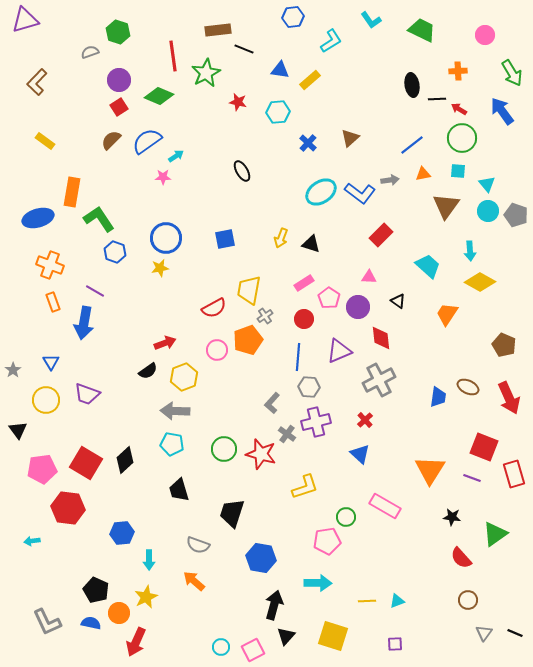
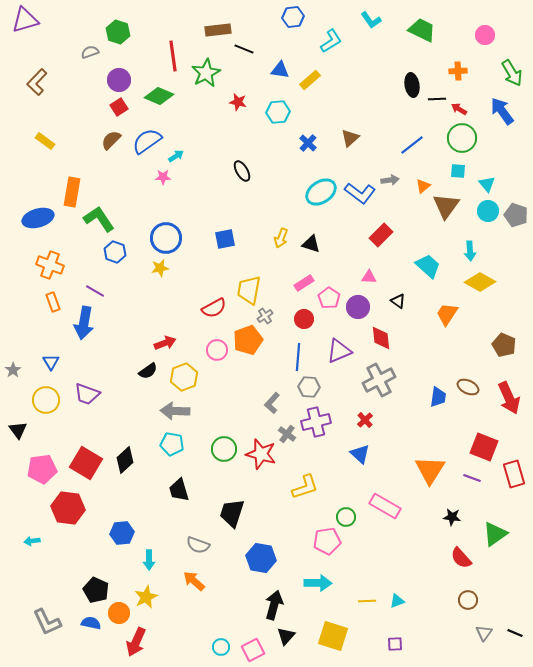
orange triangle at (423, 174): moved 12 px down; rotated 28 degrees counterclockwise
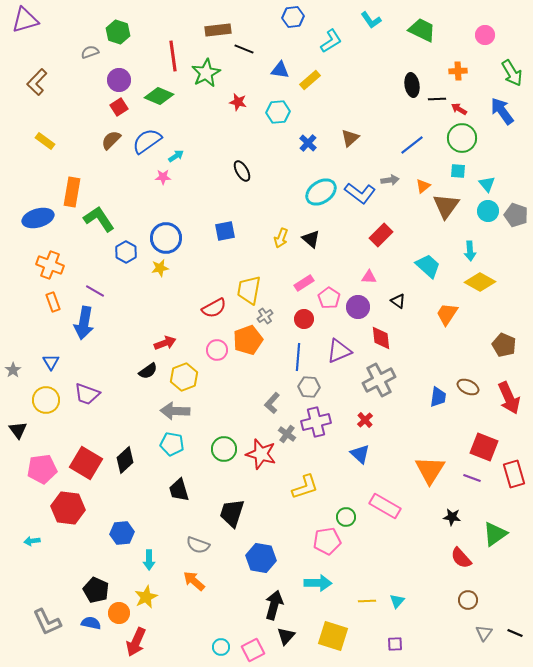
blue square at (225, 239): moved 8 px up
black triangle at (311, 244): moved 5 px up; rotated 24 degrees clockwise
blue hexagon at (115, 252): moved 11 px right; rotated 10 degrees clockwise
cyan triangle at (397, 601): rotated 28 degrees counterclockwise
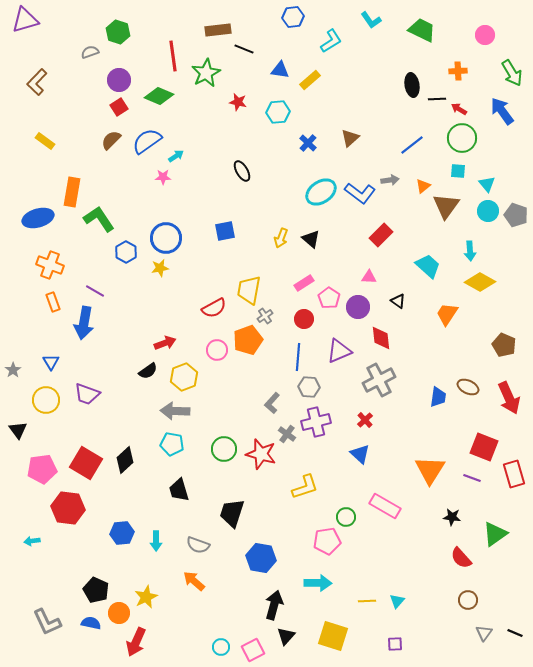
cyan arrow at (149, 560): moved 7 px right, 19 px up
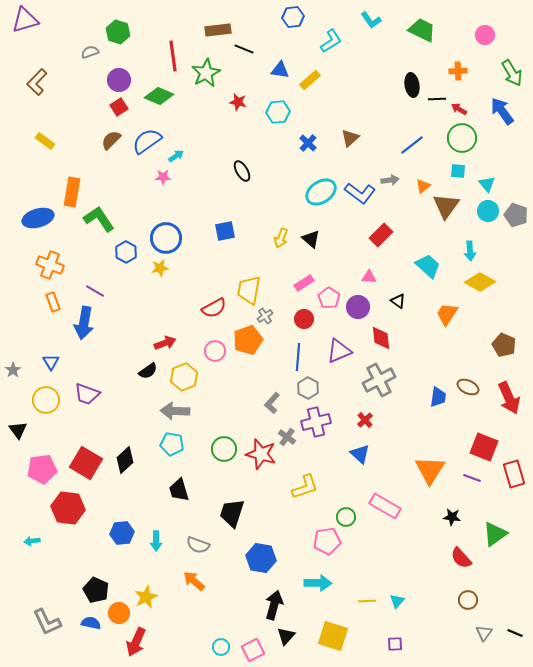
pink circle at (217, 350): moved 2 px left, 1 px down
gray hexagon at (309, 387): moved 1 px left, 1 px down; rotated 25 degrees clockwise
gray cross at (287, 434): moved 3 px down
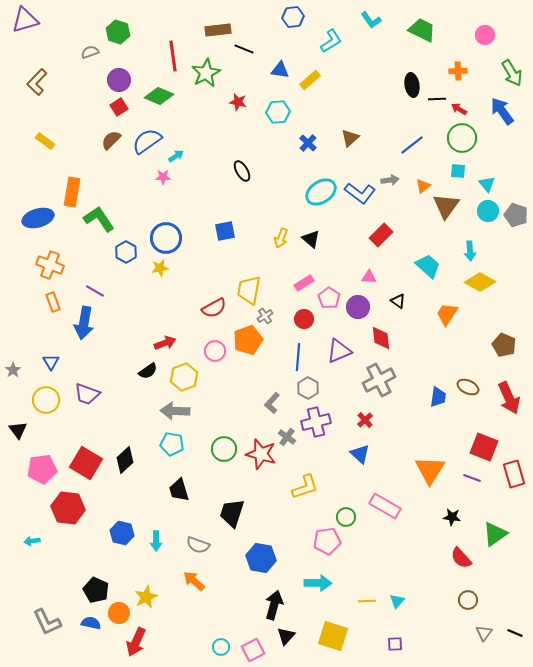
blue hexagon at (122, 533): rotated 20 degrees clockwise
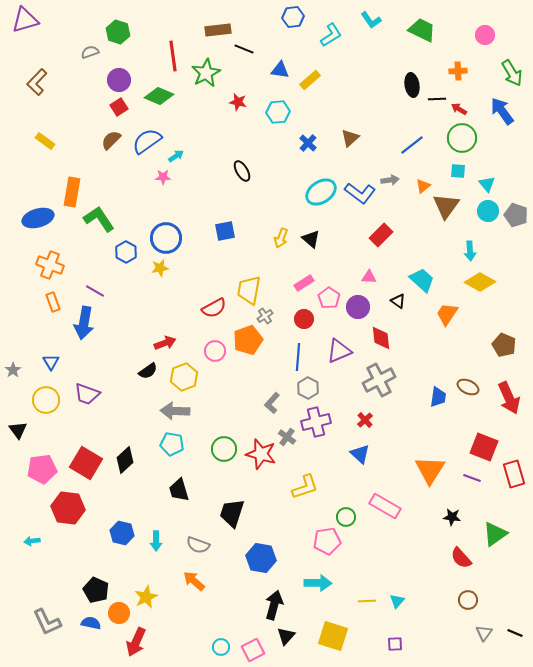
cyan L-shape at (331, 41): moved 6 px up
cyan trapezoid at (428, 266): moved 6 px left, 14 px down
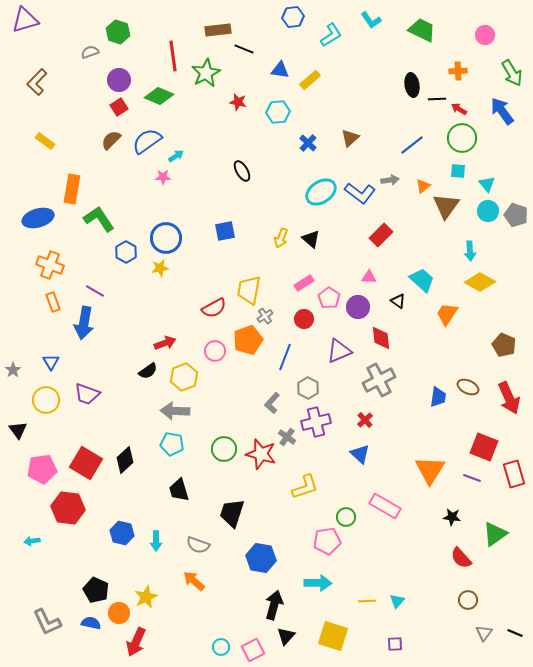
orange rectangle at (72, 192): moved 3 px up
blue line at (298, 357): moved 13 px left; rotated 16 degrees clockwise
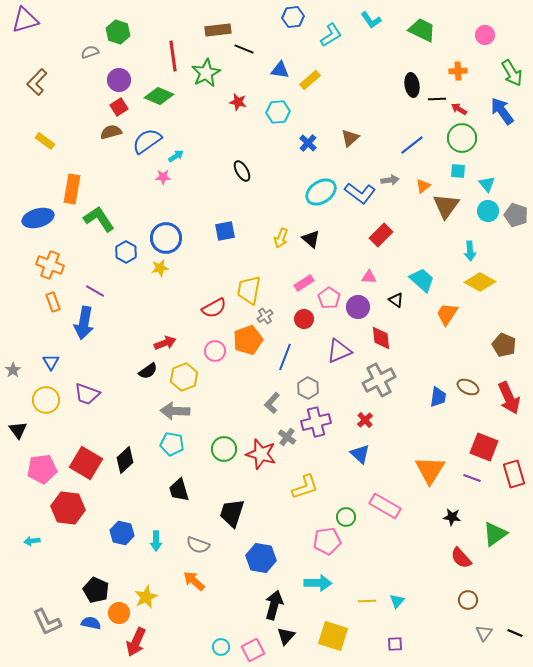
brown semicircle at (111, 140): moved 8 px up; rotated 30 degrees clockwise
black triangle at (398, 301): moved 2 px left, 1 px up
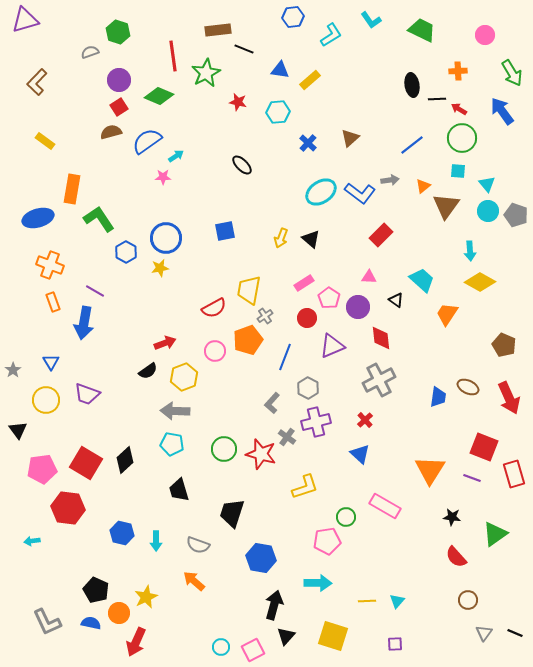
black ellipse at (242, 171): moved 6 px up; rotated 15 degrees counterclockwise
red circle at (304, 319): moved 3 px right, 1 px up
purple triangle at (339, 351): moved 7 px left, 5 px up
red semicircle at (461, 558): moved 5 px left, 1 px up
